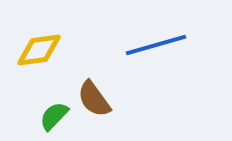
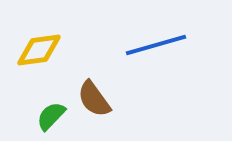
green semicircle: moved 3 px left
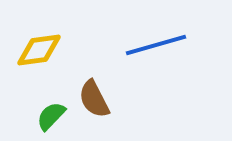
brown semicircle: rotated 9 degrees clockwise
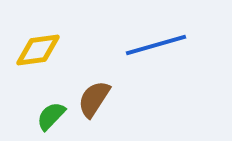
yellow diamond: moved 1 px left
brown semicircle: rotated 60 degrees clockwise
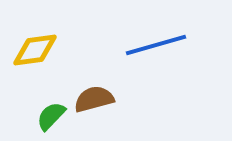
yellow diamond: moved 3 px left
brown semicircle: rotated 42 degrees clockwise
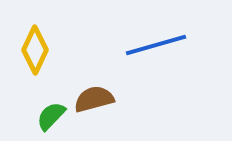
yellow diamond: rotated 57 degrees counterclockwise
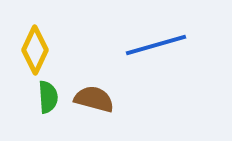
brown semicircle: rotated 30 degrees clockwise
green semicircle: moved 3 px left, 19 px up; rotated 132 degrees clockwise
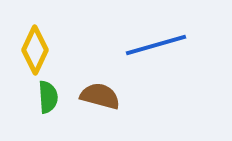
brown semicircle: moved 6 px right, 3 px up
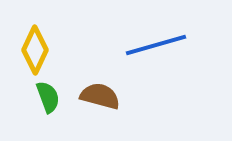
green semicircle: rotated 16 degrees counterclockwise
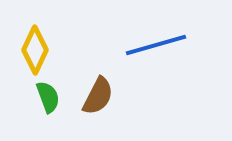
brown semicircle: moved 2 px left; rotated 102 degrees clockwise
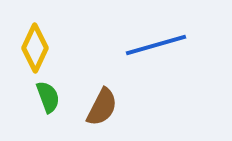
yellow diamond: moved 2 px up
brown semicircle: moved 4 px right, 11 px down
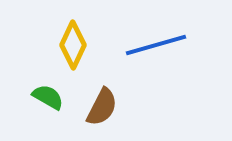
yellow diamond: moved 38 px right, 3 px up
green semicircle: rotated 40 degrees counterclockwise
